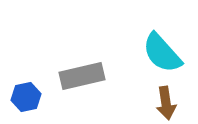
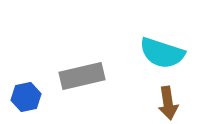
cyan semicircle: rotated 30 degrees counterclockwise
brown arrow: moved 2 px right
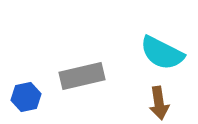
cyan semicircle: rotated 9 degrees clockwise
brown arrow: moved 9 px left
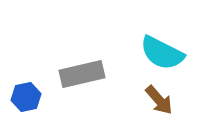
gray rectangle: moved 2 px up
brown arrow: moved 3 px up; rotated 32 degrees counterclockwise
